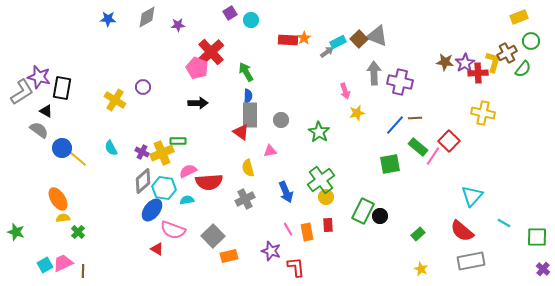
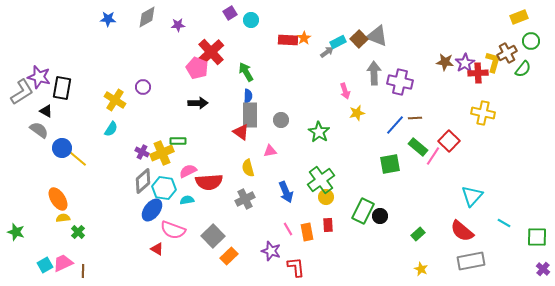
cyan semicircle at (111, 148): moved 19 px up; rotated 119 degrees counterclockwise
orange rectangle at (229, 256): rotated 30 degrees counterclockwise
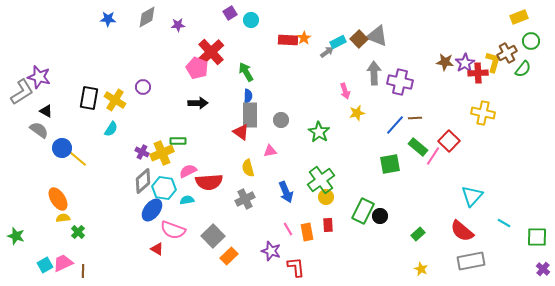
black rectangle at (62, 88): moved 27 px right, 10 px down
green star at (16, 232): moved 4 px down
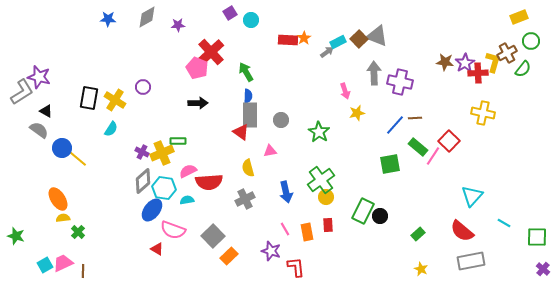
blue arrow at (286, 192): rotated 10 degrees clockwise
pink line at (288, 229): moved 3 px left
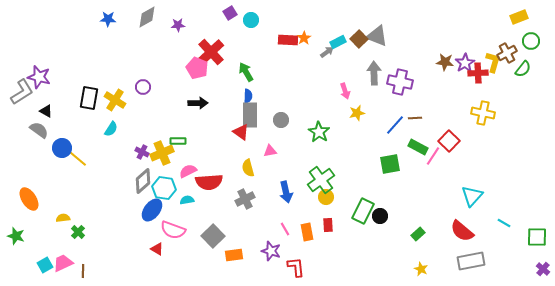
green rectangle at (418, 147): rotated 12 degrees counterclockwise
orange ellipse at (58, 199): moved 29 px left
orange rectangle at (229, 256): moved 5 px right, 1 px up; rotated 36 degrees clockwise
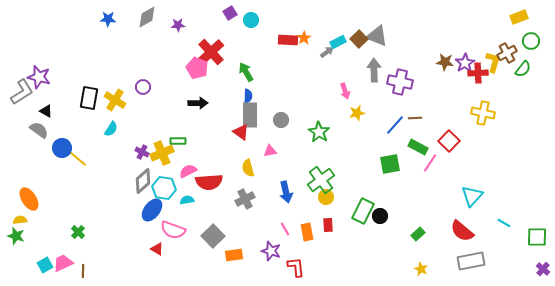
gray arrow at (374, 73): moved 3 px up
pink line at (433, 156): moved 3 px left, 7 px down
yellow semicircle at (63, 218): moved 43 px left, 2 px down
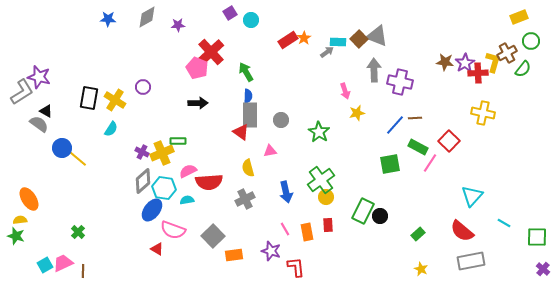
red rectangle at (288, 40): rotated 36 degrees counterclockwise
cyan rectangle at (338, 42): rotated 28 degrees clockwise
gray semicircle at (39, 130): moved 6 px up
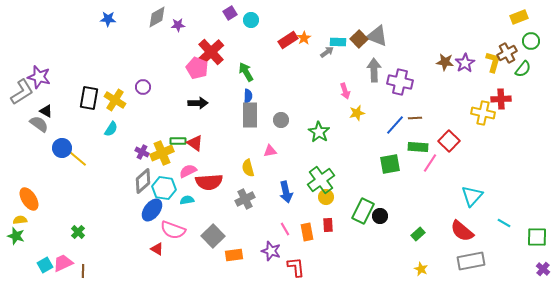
gray diamond at (147, 17): moved 10 px right
red cross at (478, 73): moved 23 px right, 26 px down
red triangle at (241, 132): moved 46 px left, 11 px down
green rectangle at (418, 147): rotated 24 degrees counterclockwise
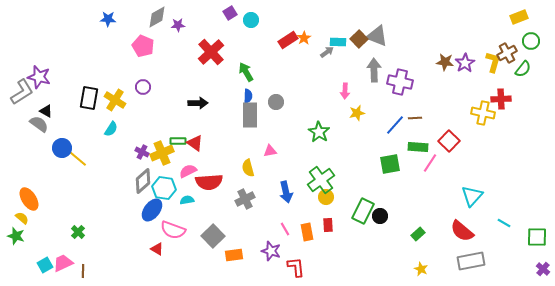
pink pentagon at (197, 68): moved 54 px left, 22 px up
pink arrow at (345, 91): rotated 21 degrees clockwise
gray circle at (281, 120): moved 5 px left, 18 px up
yellow semicircle at (20, 220): moved 2 px right, 2 px up; rotated 48 degrees clockwise
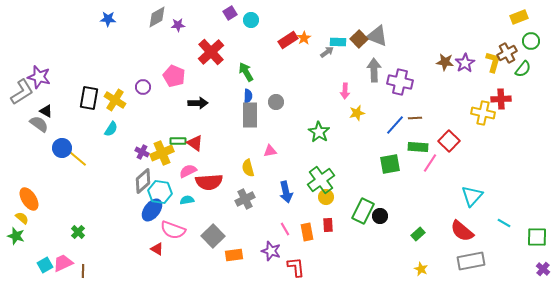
pink pentagon at (143, 46): moved 31 px right, 30 px down
cyan hexagon at (164, 188): moved 4 px left, 4 px down
